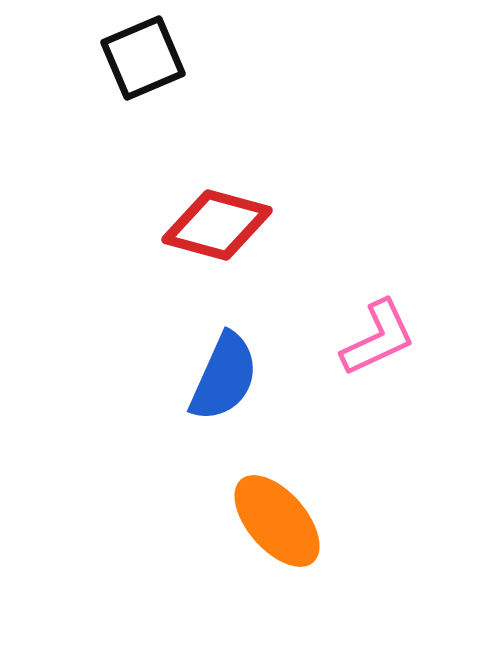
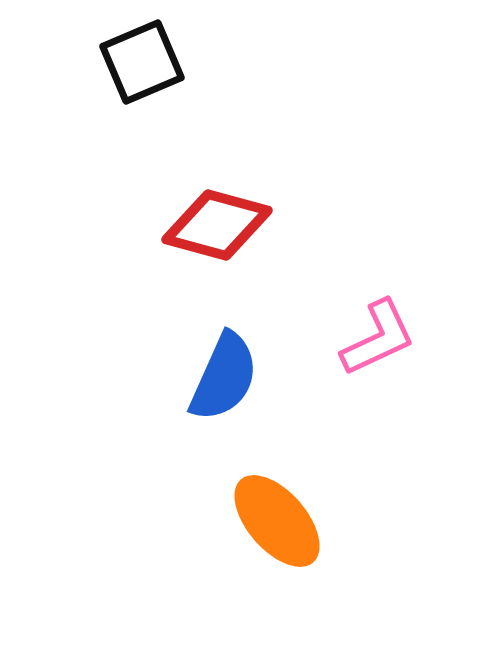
black square: moved 1 px left, 4 px down
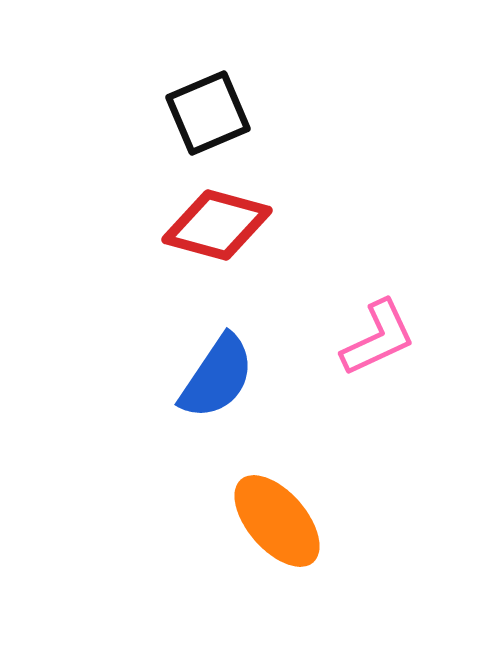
black square: moved 66 px right, 51 px down
blue semicircle: moved 7 px left; rotated 10 degrees clockwise
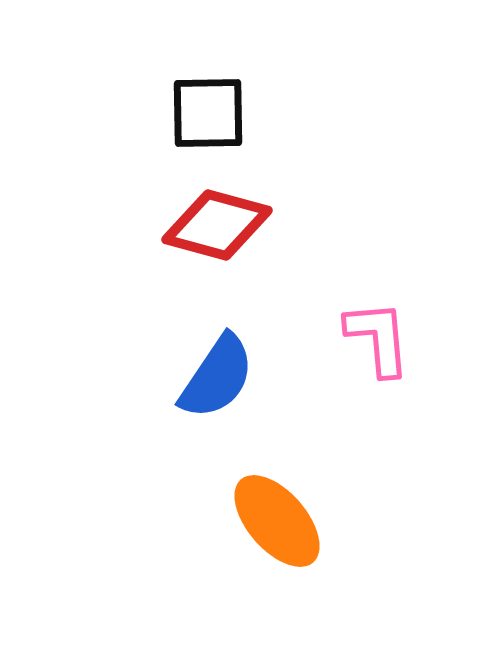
black square: rotated 22 degrees clockwise
pink L-shape: rotated 70 degrees counterclockwise
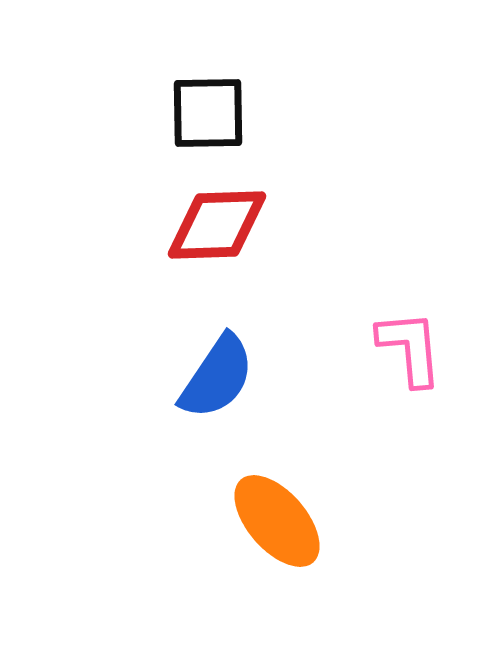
red diamond: rotated 17 degrees counterclockwise
pink L-shape: moved 32 px right, 10 px down
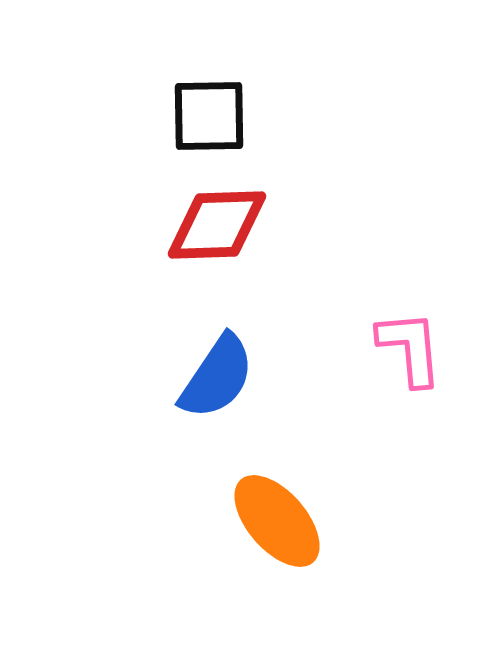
black square: moved 1 px right, 3 px down
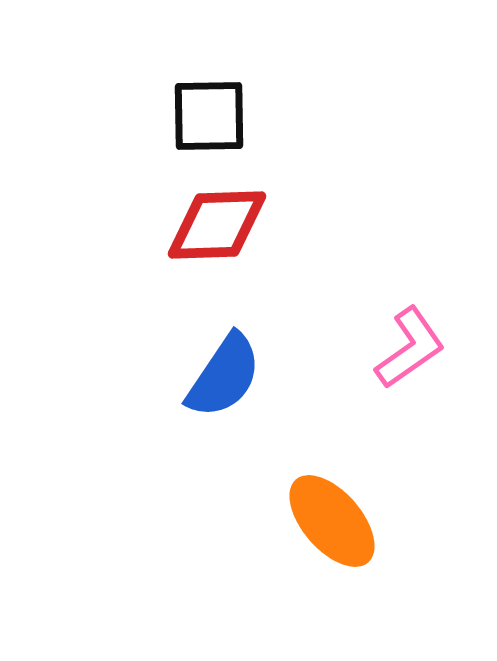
pink L-shape: rotated 60 degrees clockwise
blue semicircle: moved 7 px right, 1 px up
orange ellipse: moved 55 px right
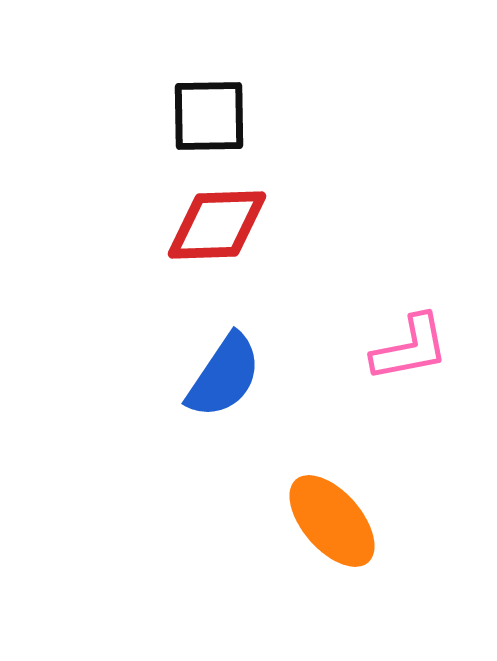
pink L-shape: rotated 24 degrees clockwise
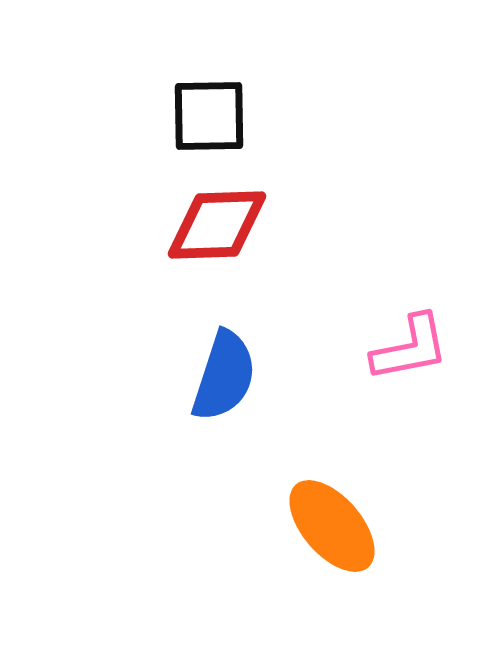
blue semicircle: rotated 16 degrees counterclockwise
orange ellipse: moved 5 px down
